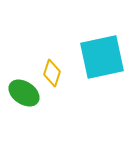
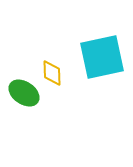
yellow diamond: rotated 20 degrees counterclockwise
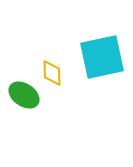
green ellipse: moved 2 px down
